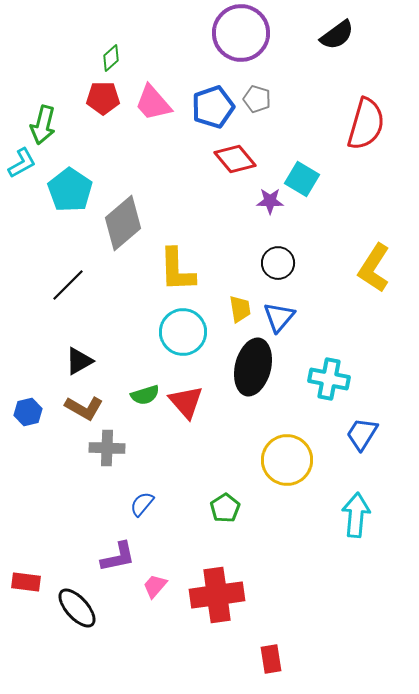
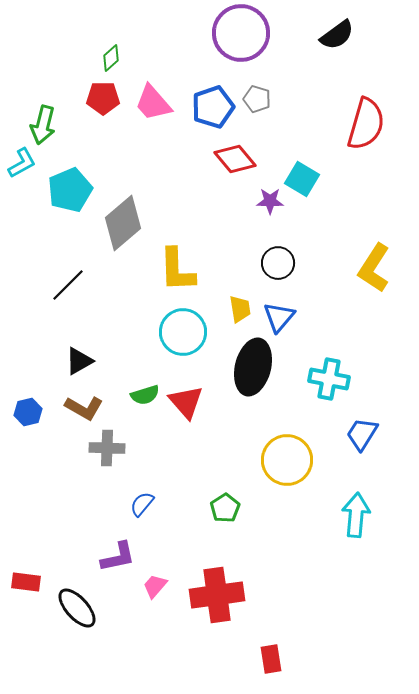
cyan pentagon at (70, 190): rotated 15 degrees clockwise
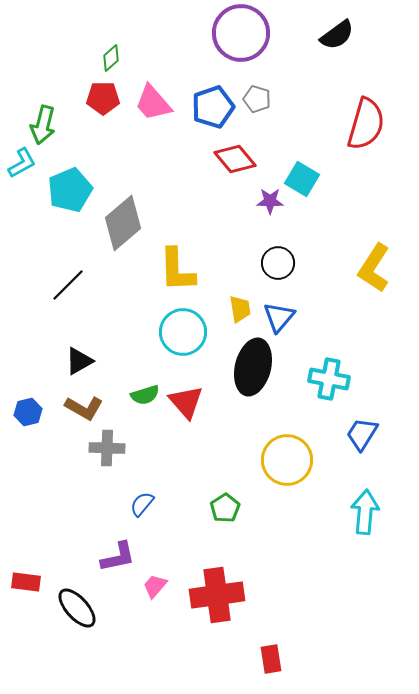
cyan arrow at (356, 515): moved 9 px right, 3 px up
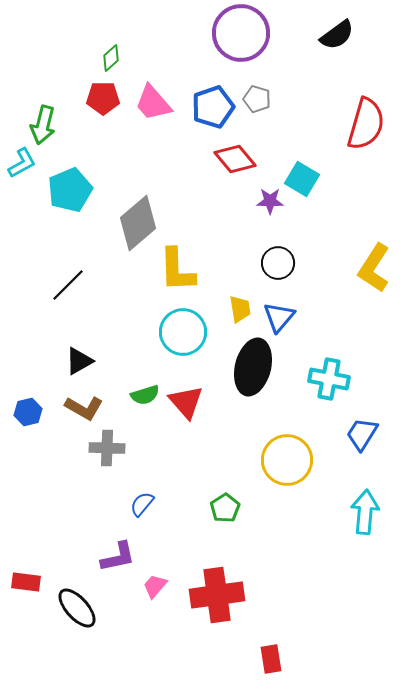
gray diamond at (123, 223): moved 15 px right
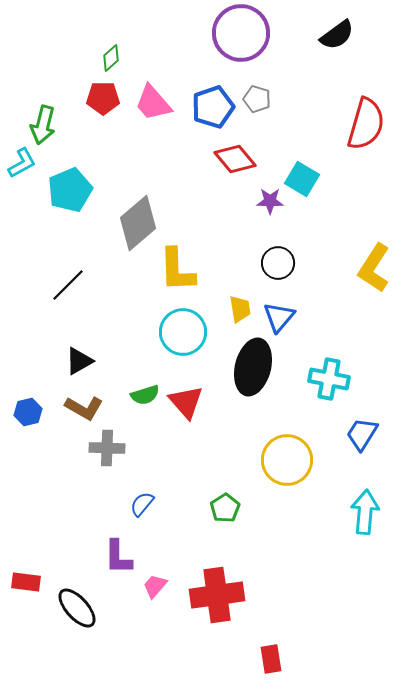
purple L-shape at (118, 557): rotated 102 degrees clockwise
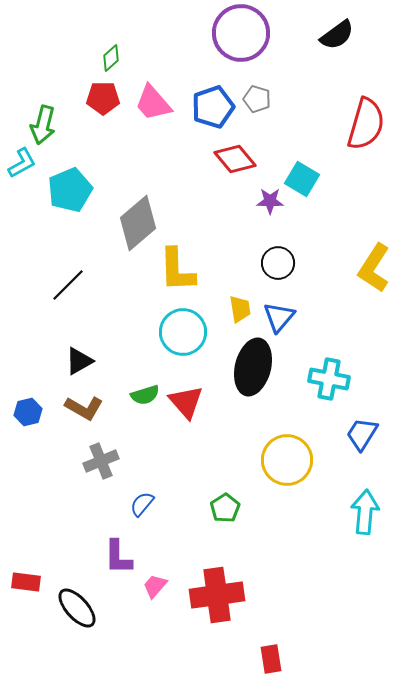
gray cross at (107, 448): moved 6 px left, 13 px down; rotated 24 degrees counterclockwise
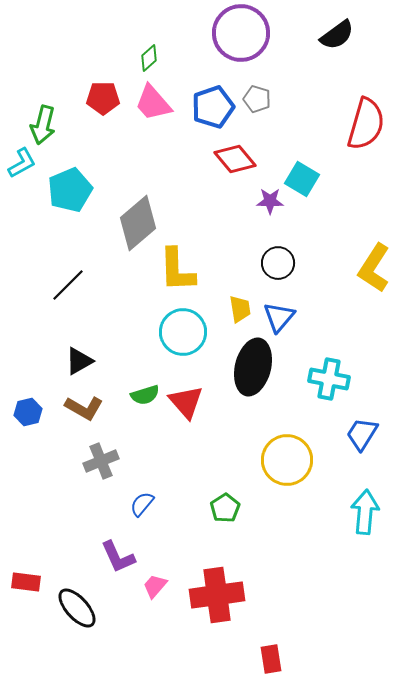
green diamond at (111, 58): moved 38 px right
purple L-shape at (118, 557): rotated 24 degrees counterclockwise
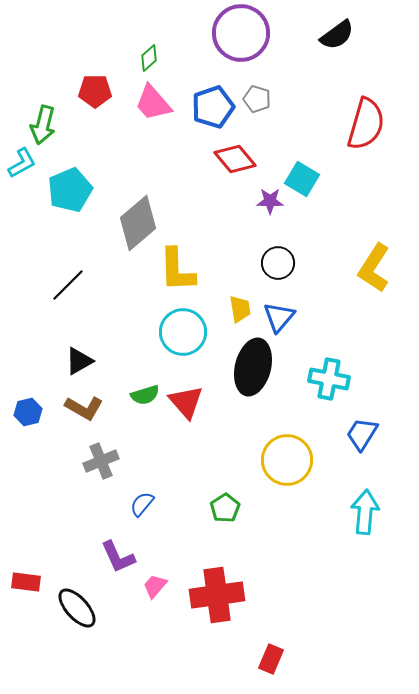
red pentagon at (103, 98): moved 8 px left, 7 px up
red rectangle at (271, 659): rotated 32 degrees clockwise
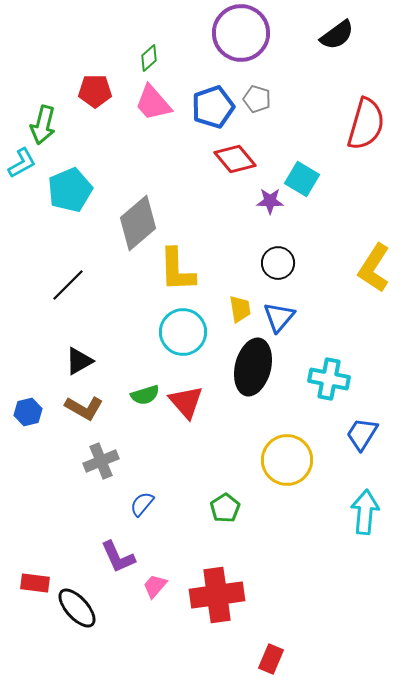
red rectangle at (26, 582): moved 9 px right, 1 px down
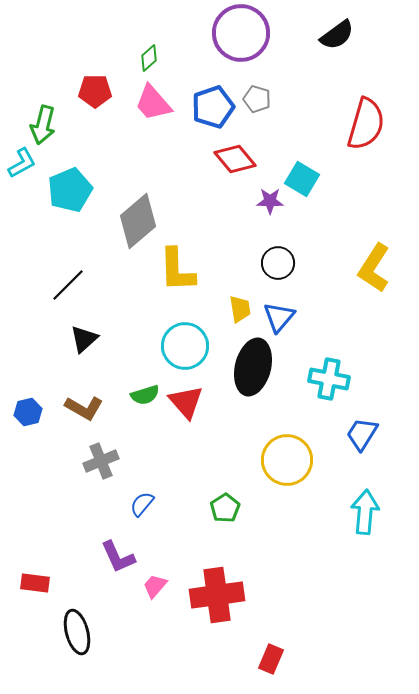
gray diamond at (138, 223): moved 2 px up
cyan circle at (183, 332): moved 2 px right, 14 px down
black triangle at (79, 361): moved 5 px right, 22 px up; rotated 12 degrees counterclockwise
black ellipse at (77, 608): moved 24 px down; rotated 27 degrees clockwise
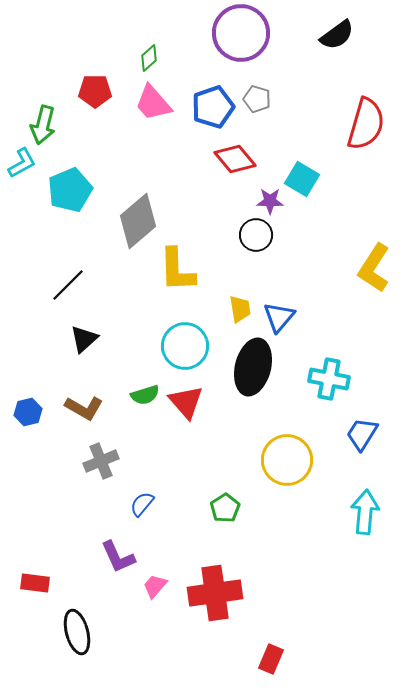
black circle at (278, 263): moved 22 px left, 28 px up
red cross at (217, 595): moved 2 px left, 2 px up
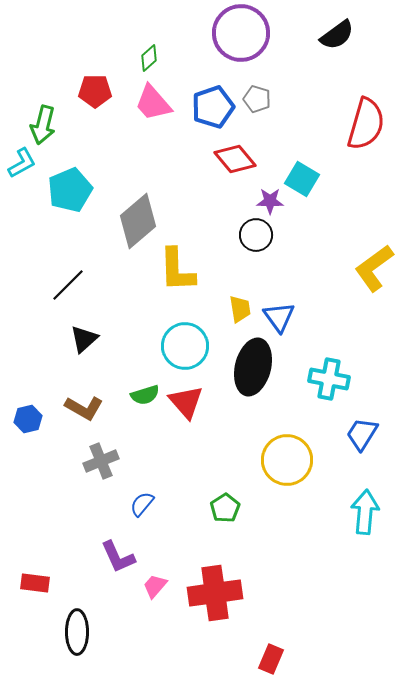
yellow L-shape at (374, 268): rotated 21 degrees clockwise
blue triangle at (279, 317): rotated 16 degrees counterclockwise
blue hexagon at (28, 412): moved 7 px down
black ellipse at (77, 632): rotated 15 degrees clockwise
